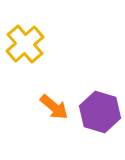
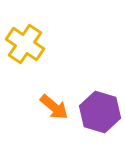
yellow cross: rotated 15 degrees counterclockwise
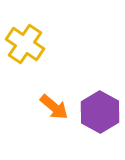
purple hexagon: rotated 12 degrees clockwise
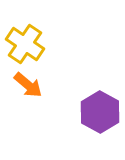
orange arrow: moved 26 px left, 22 px up
